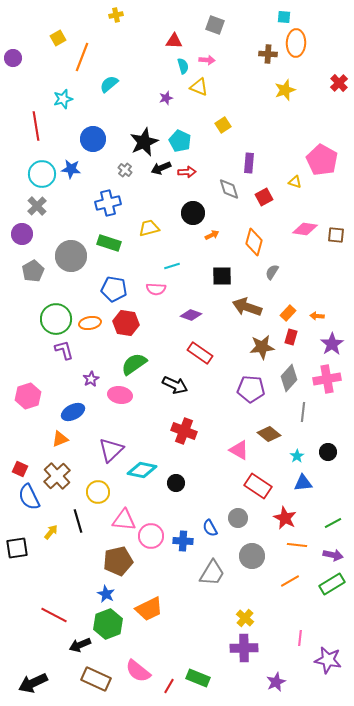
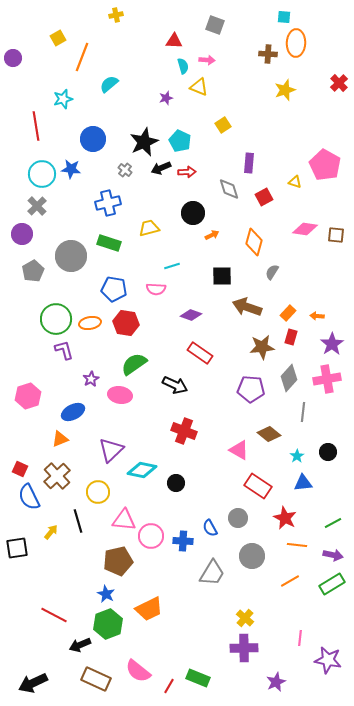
pink pentagon at (322, 160): moved 3 px right, 5 px down
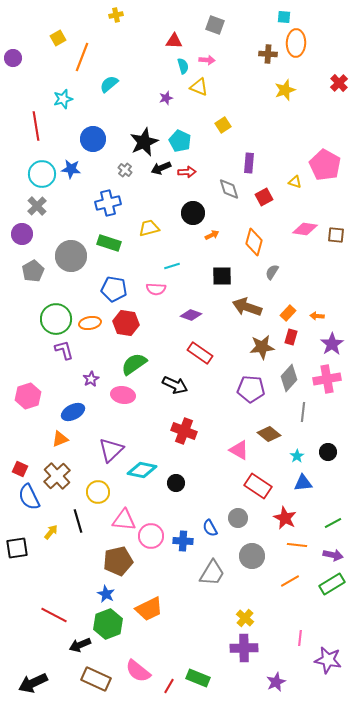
pink ellipse at (120, 395): moved 3 px right
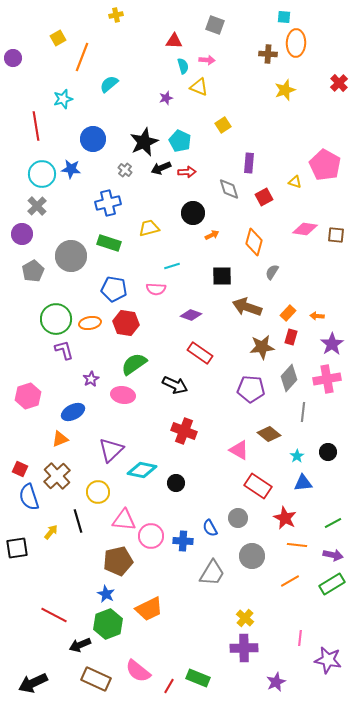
blue semicircle at (29, 497): rotated 8 degrees clockwise
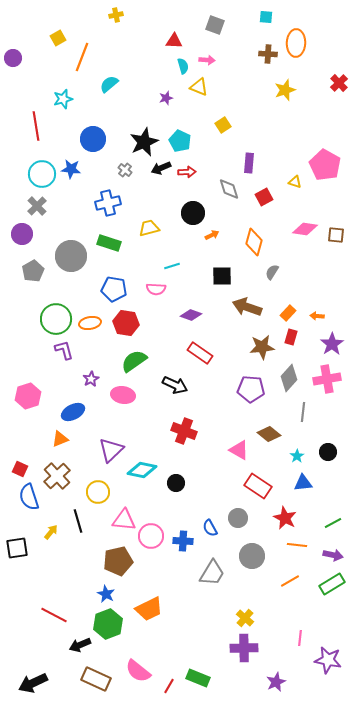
cyan square at (284, 17): moved 18 px left
green semicircle at (134, 364): moved 3 px up
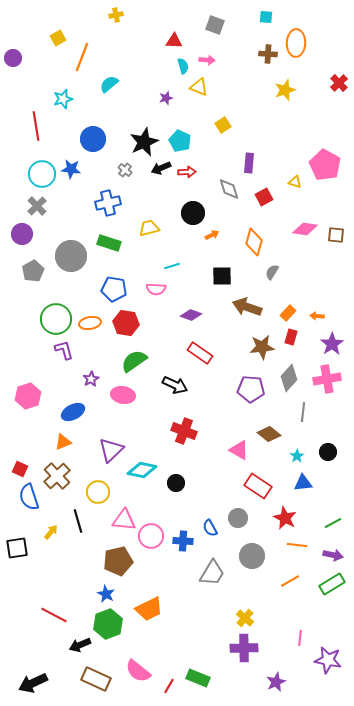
orange triangle at (60, 439): moved 3 px right, 3 px down
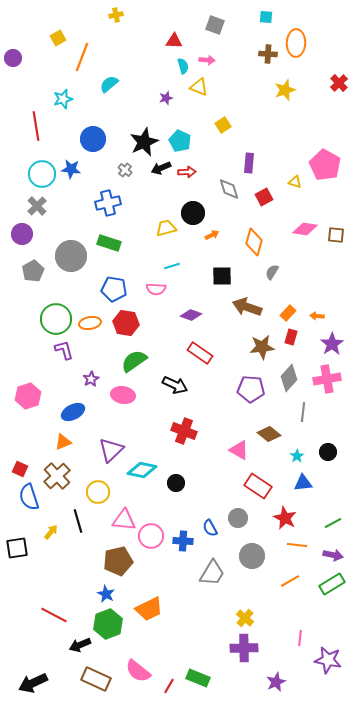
yellow trapezoid at (149, 228): moved 17 px right
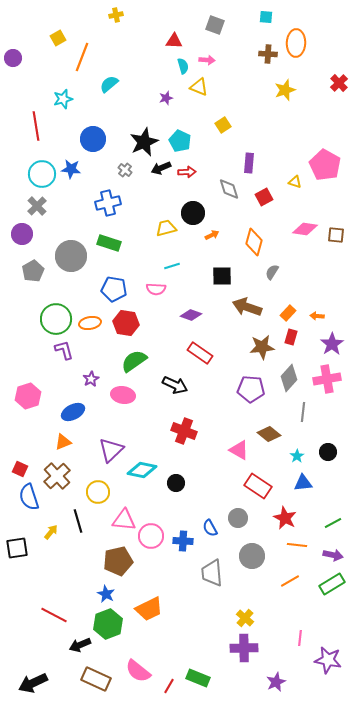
gray trapezoid at (212, 573): rotated 144 degrees clockwise
